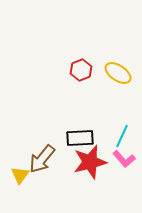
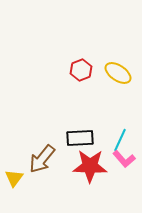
cyan line: moved 2 px left, 4 px down
red star: moved 4 px down; rotated 16 degrees clockwise
yellow triangle: moved 6 px left, 3 px down
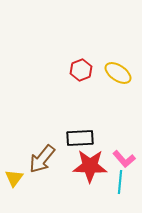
cyan line: moved 42 px down; rotated 20 degrees counterclockwise
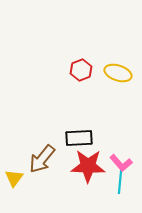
yellow ellipse: rotated 16 degrees counterclockwise
black rectangle: moved 1 px left
pink L-shape: moved 3 px left, 4 px down
red star: moved 2 px left
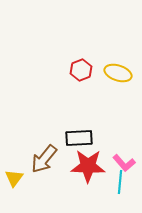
brown arrow: moved 2 px right
pink L-shape: moved 3 px right
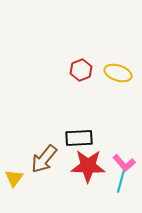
cyan line: moved 1 px right, 1 px up; rotated 10 degrees clockwise
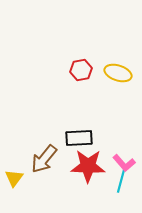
red hexagon: rotated 10 degrees clockwise
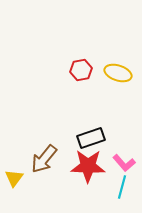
black rectangle: moved 12 px right; rotated 16 degrees counterclockwise
cyan line: moved 1 px right, 6 px down
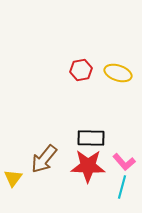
black rectangle: rotated 20 degrees clockwise
pink L-shape: moved 1 px up
yellow triangle: moved 1 px left
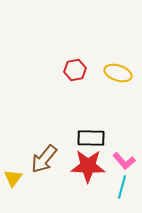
red hexagon: moved 6 px left
pink L-shape: moved 1 px up
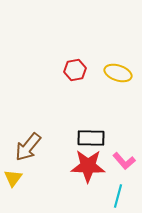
brown arrow: moved 16 px left, 12 px up
cyan line: moved 4 px left, 9 px down
